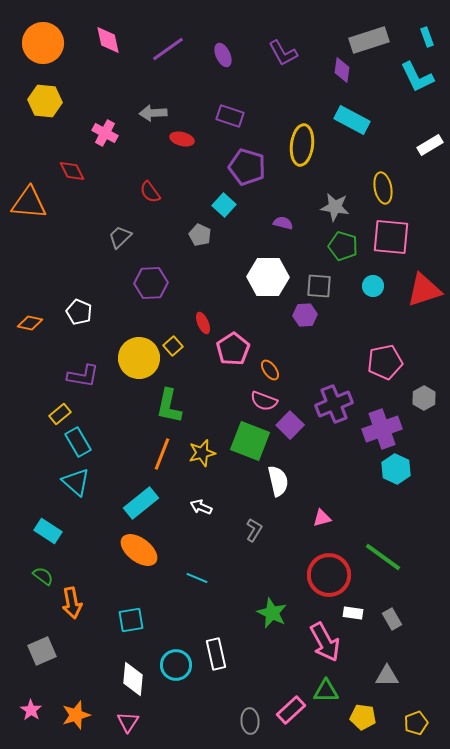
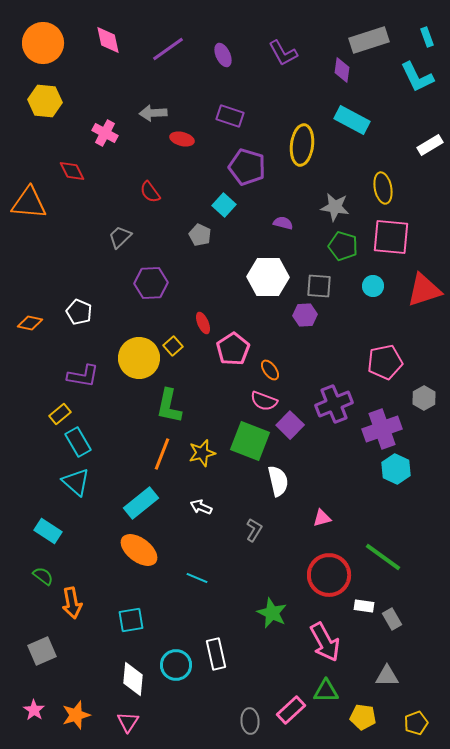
white rectangle at (353, 613): moved 11 px right, 7 px up
pink star at (31, 710): moved 3 px right
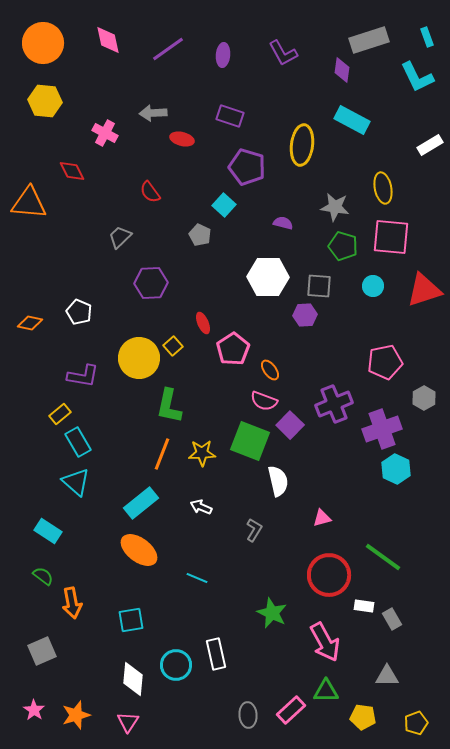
purple ellipse at (223, 55): rotated 30 degrees clockwise
yellow star at (202, 453): rotated 12 degrees clockwise
gray ellipse at (250, 721): moved 2 px left, 6 px up
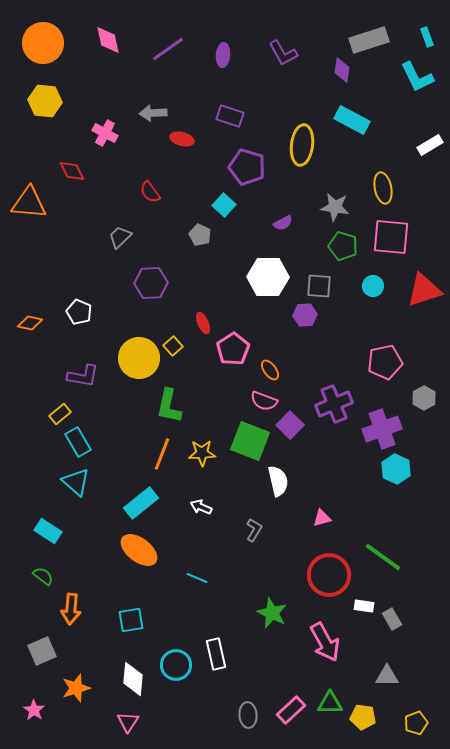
purple semicircle at (283, 223): rotated 138 degrees clockwise
orange arrow at (72, 603): moved 1 px left, 6 px down; rotated 16 degrees clockwise
green triangle at (326, 691): moved 4 px right, 12 px down
orange star at (76, 715): moved 27 px up
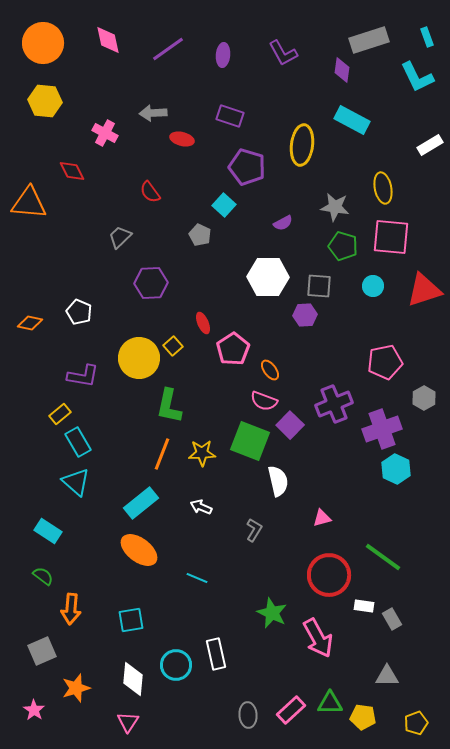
pink arrow at (325, 642): moved 7 px left, 4 px up
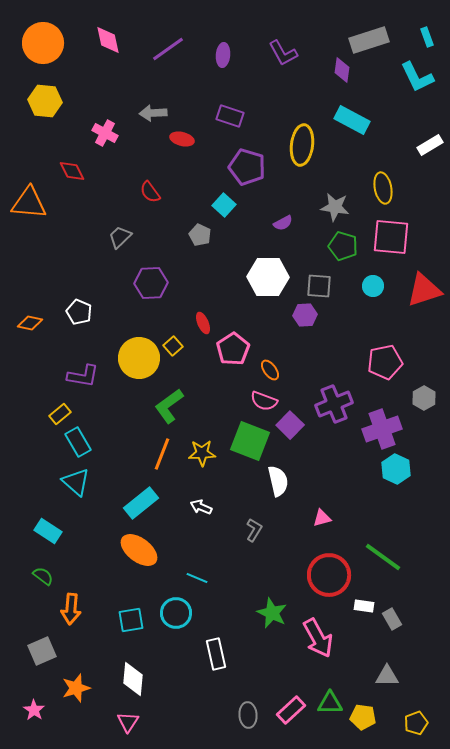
green L-shape at (169, 406): rotated 42 degrees clockwise
cyan circle at (176, 665): moved 52 px up
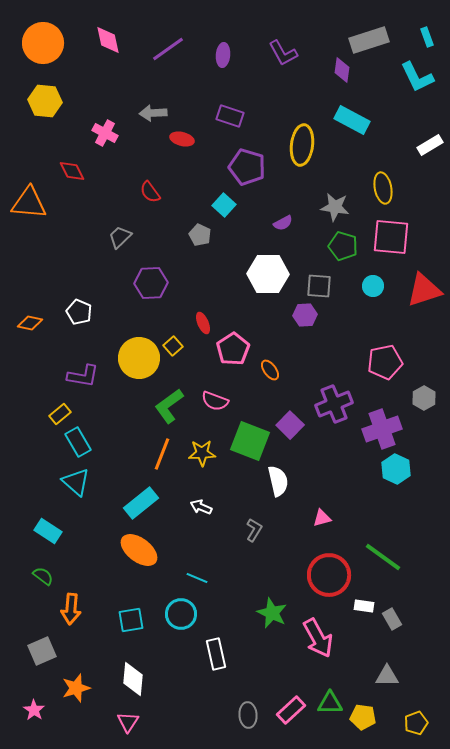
white hexagon at (268, 277): moved 3 px up
pink semicircle at (264, 401): moved 49 px left
cyan circle at (176, 613): moved 5 px right, 1 px down
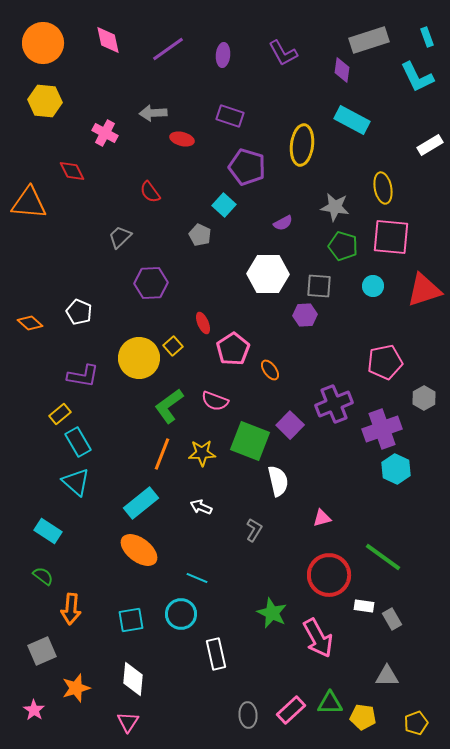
orange diamond at (30, 323): rotated 30 degrees clockwise
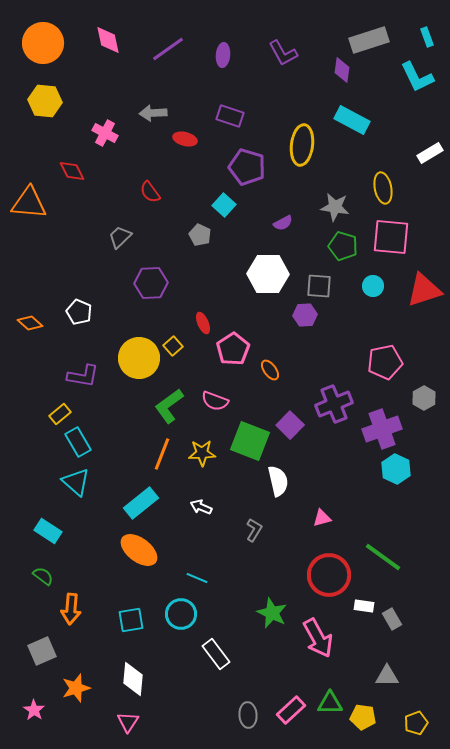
red ellipse at (182, 139): moved 3 px right
white rectangle at (430, 145): moved 8 px down
white rectangle at (216, 654): rotated 24 degrees counterclockwise
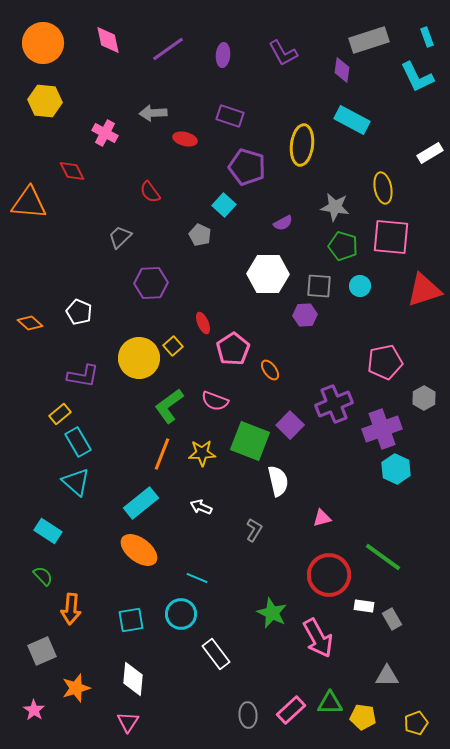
cyan circle at (373, 286): moved 13 px left
green semicircle at (43, 576): rotated 10 degrees clockwise
